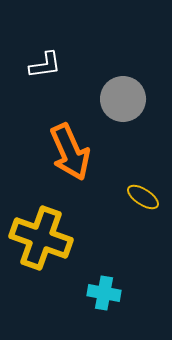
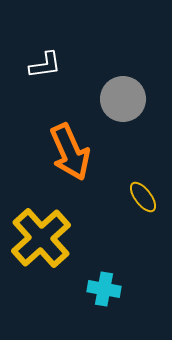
yellow ellipse: rotated 20 degrees clockwise
yellow cross: rotated 28 degrees clockwise
cyan cross: moved 4 px up
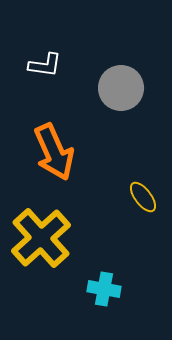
white L-shape: rotated 16 degrees clockwise
gray circle: moved 2 px left, 11 px up
orange arrow: moved 16 px left
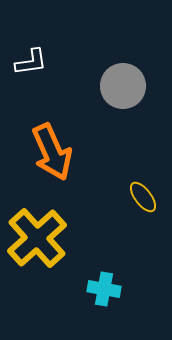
white L-shape: moved 14 px left, 3 px up; rotated 16 degrees counterclockwise
gray circle: moved 2 px right, 2 px up
orange arrow: moved 2 px left
yellow cross: moved 4 px left
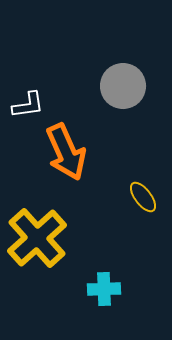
white L-shape: moved 3 px left, 43 px down
orange arrow: moved 14 px right
cyan cross: rotated 12 degrees counterclockwise
